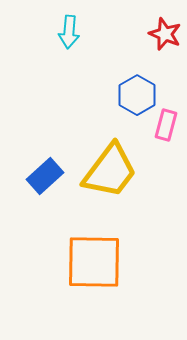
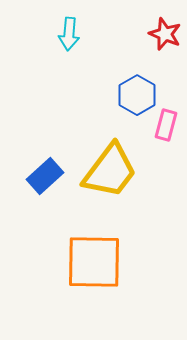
cyan arrow: moved 2 px down
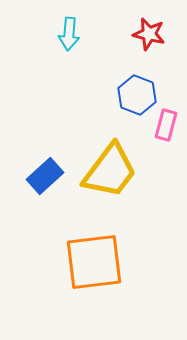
red star: moved 16 px left; rotated 8 degrees counterclockwise
blue hexagon: rotated 9 degrees counterclockwise
orange square: rotated 8 degrees counterclockwise
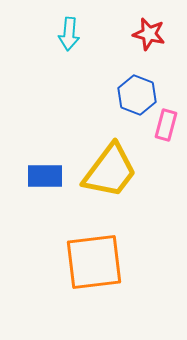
blue rectangle: rotated 42 degrees clockwise
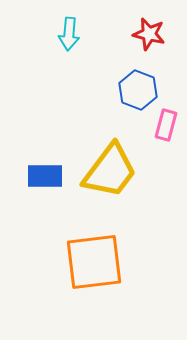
blue hexagon: moved 1 px right, 5 px up
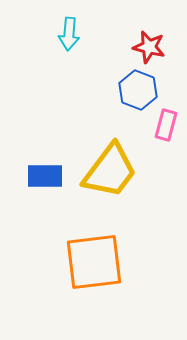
red star: moved 13 px down
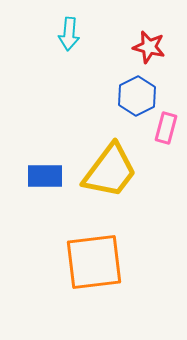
blue hexagon: moved 1 px left, 6 px down; rotated 12 degrees clockwise
pink rectangle: moved 3 px down
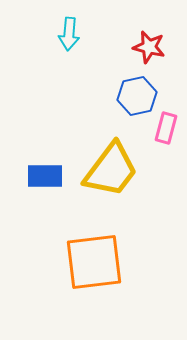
blue hexagon: rotated 15 degrees clockwise
yellow trapezoid: moved 1 px right, 1 px up
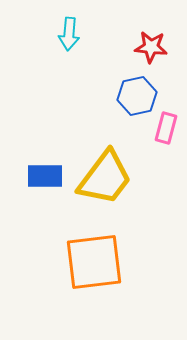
red star: moved 2 px right; rotated 8 degrees counterclockwise
yellow trapezoid: moved 6 px left, 8 px down
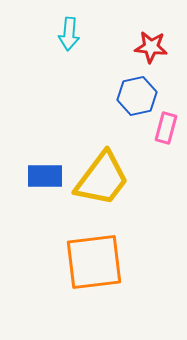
yellow trapezoid: moved 3 px left, 1 px down
